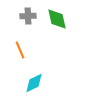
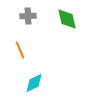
green diamond: moved 10 px right
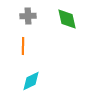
orange line: moved 3 px right, 4 px up; rotated 24 degrees clockwise
cyan diamond: moved 3 px left, 2 px up
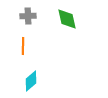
cyan diamond: rotated 15 degrees counterclockwise
